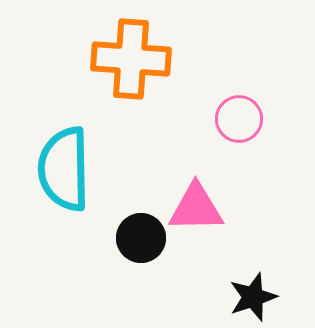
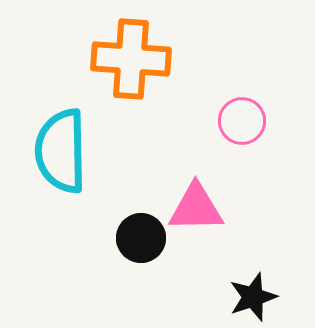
pink circle: moved 3 px right, 2 px down
cyan semicircle: moved 3 px left, 18 px up
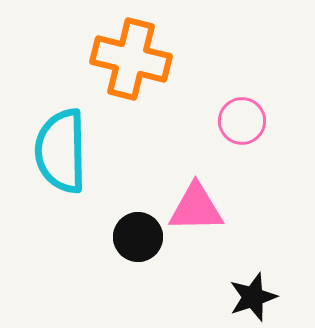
orange cross: rotated 10 degrees clockwise
black circle: moved 3 px left, 1 px up
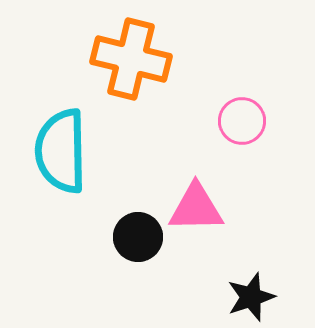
black star: moved 2 px left
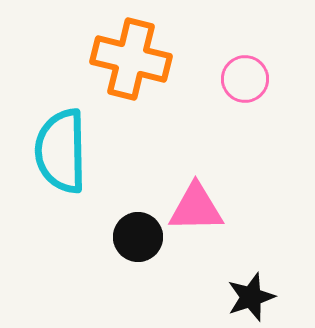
pink circle: moved 3 px right, 42 px up
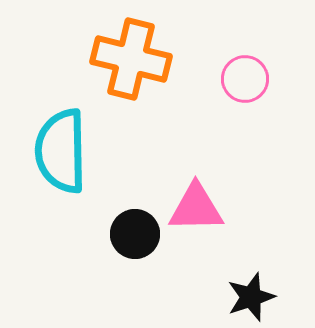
black circle: moved 3 px left, 3 px up
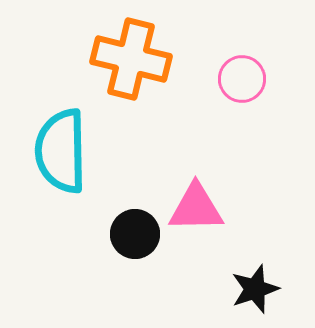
pink circle: moved 3 px left
black star: moved 4 px right, 8 px up
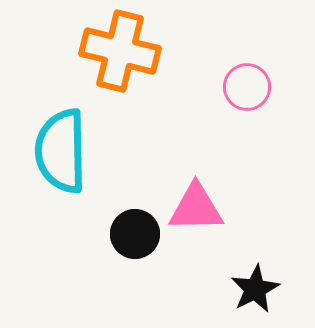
orange cross: moved 11 px left, 8 px up
pink circle: moved 5 px right, 8 px down
black star: rotated 9 degrees counterclockwise
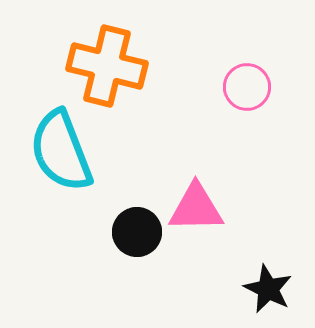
orange cross: moved 13 px left, 15 px down
cyan semicircle: rotated 20 degrees counterclockwise
black circle: moved 2 px right, 2 px up
black star: moved 13 px right; rotated 18 degrees counterclockwise
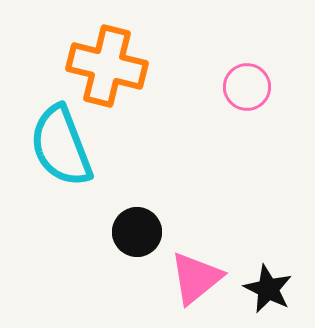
cyan semicircle: moved 5 px up
pink triangle: moved 70 px down; rotated 38 degrees counterclockwise
